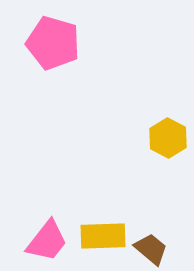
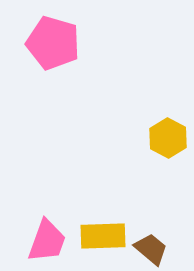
pink trapezoid: rotated 18 degrees counterclockwise
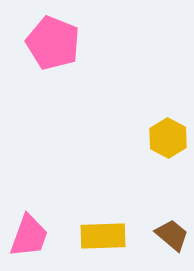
pink pentagon: rotated 6 degrees clockwise
pink trapezoid: moved 18 px left, 5 px up
brown trapezoid: moved 21 px right, 14 px up
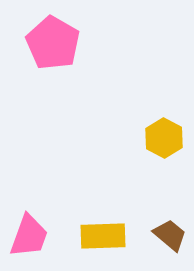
pink pentagon: rotated 8 degrees clockwise
yellow hexagon: moved 4 px left
brown trapezoid: moved 2 px left
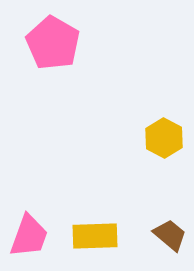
yellow rectangle: moved 8 px left
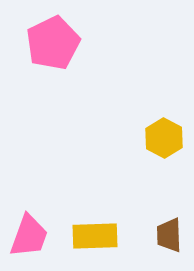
pink pentagon: rotated 16 degrees clockwise
brown trapezoid: moved 1 px left; rotated 132 degrees counterclockwise
